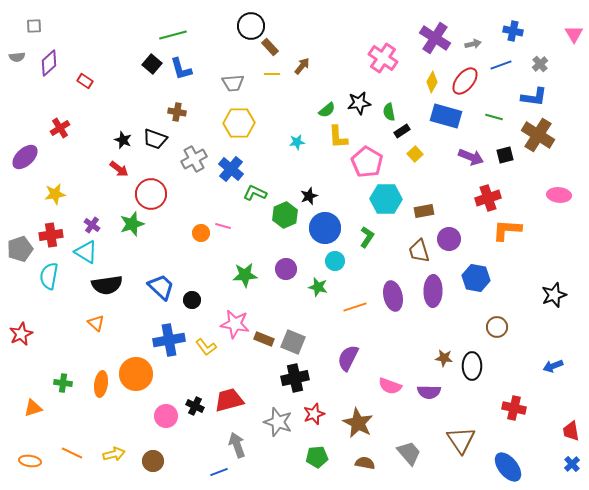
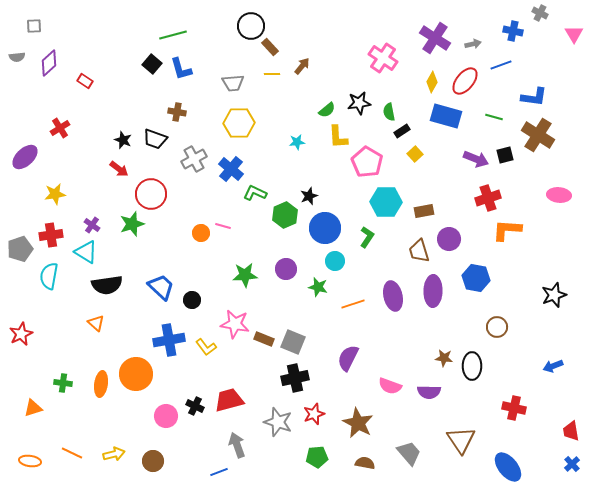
gray cross at (540, 64): moved 51 px up; rotated 21 degrees counterclockwise
purple arrow at (471, 157): moved 5 px right, 2 px down
cyan hexagon at (386, 199): moved 3 px down
orange line at (355, 307): moved 2 px left, 3 px up
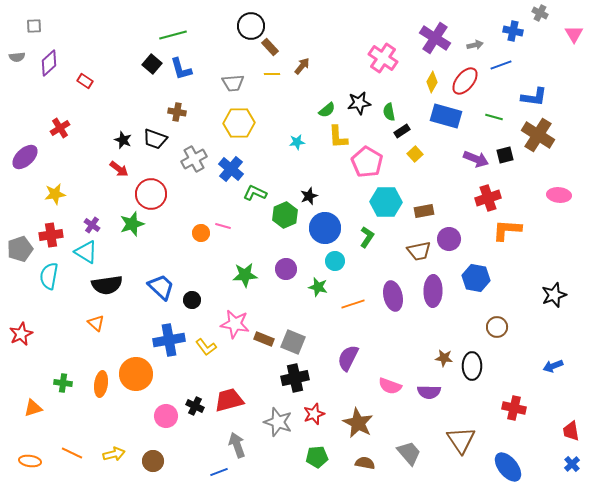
gray arrow at (473, 44): moved 2 px right, 1 px down
brown trapezoid at (419, 251): rotated 85 degrees counterclockwise
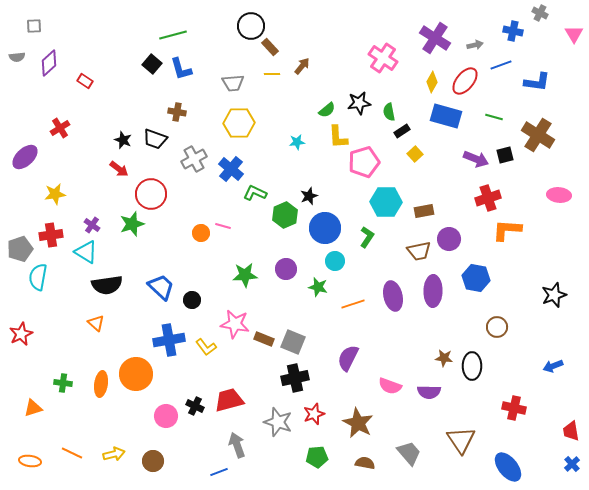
blue L-shape at (534, 97): moved 3 px right, 15 px up
pink pentagon at (367, 162): moved 3 px left; rotated 24 degrees clockwise
cyan semicircle at (49, 276): moved 11 px left, 1 px down
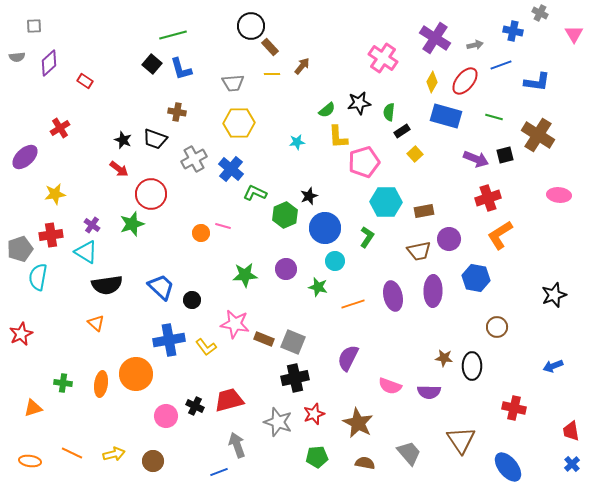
green semicircle at (389, 112): rotated 18 degrees clockwise
orange L-shape at (507, 230): moved 7 px left, 5 px down; rotated 36 degrees counterclockwise
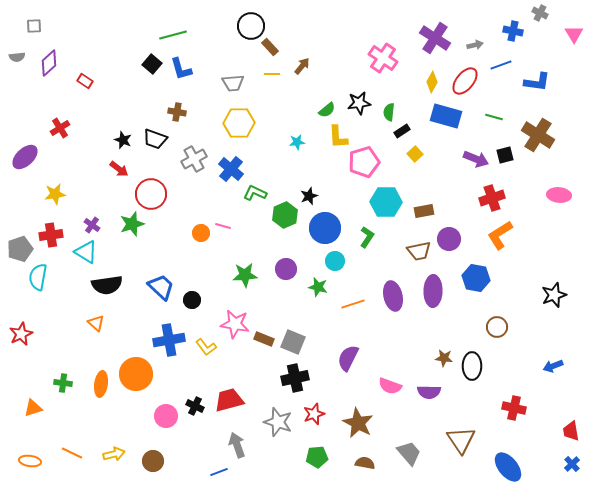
red cross at (488, 198): moved 4 px right
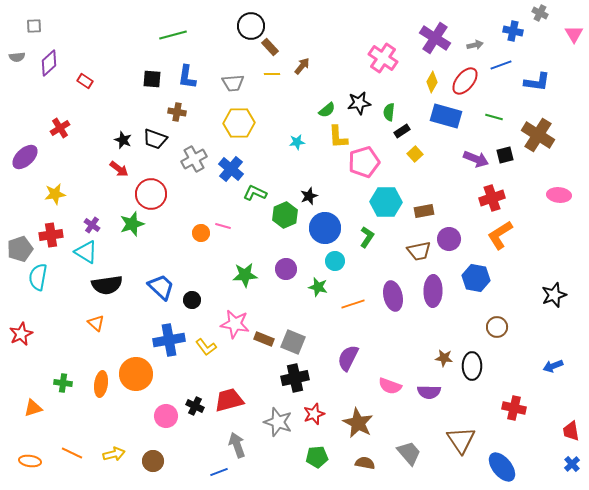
black square at (152, 64): moved 15 px down; rotated 36 degrees counterclockwise
blue L-shape at (181, 69): moved 6 px right, 8 px down; rotated 25 degrees clockwise
blue ellipse at (508, 467): moved 6 px left
